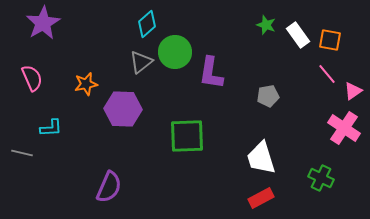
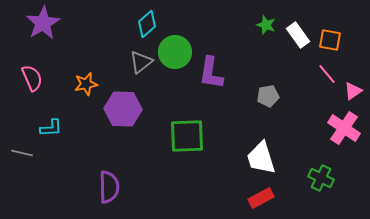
purple semicircle: rotated 24 degrees counterclockwise
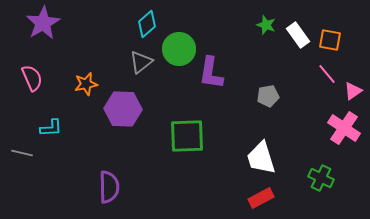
green circle: moved 4 px right, 3 px up
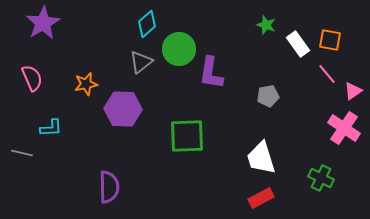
white rectangle: moved 9 px down
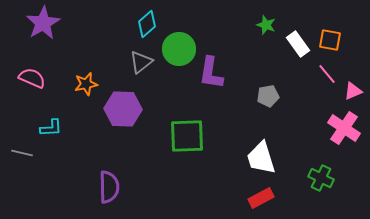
pink semicircle: rotated 44 degrees counterclockwise
pink triangle: rotated 12 degrees clockwise
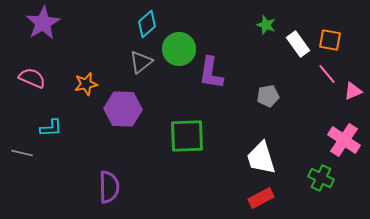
pink cross: moved 12 px down
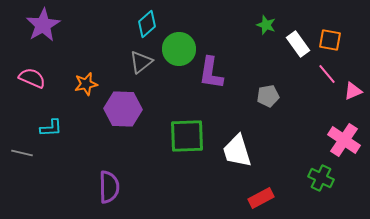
purple star: moved 2 px down
white trapezoid: moved 24 px left, 7 px up
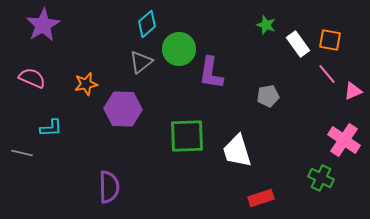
red rectangle: rotated 10 degrees clockwise
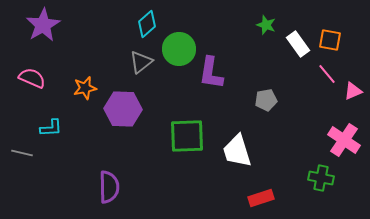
orange star: moved 1 px left, 4 px down
gray pentagon: moved 2 px left, 4 px down
green cross: rotated 15 degrees counterclockwise
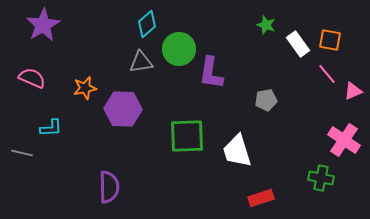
gray triangle: rotated 30 degrees clockwise
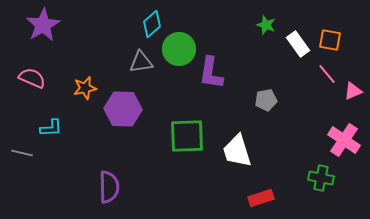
cyan diamond: moved 5 px right
